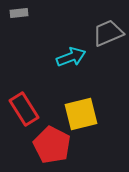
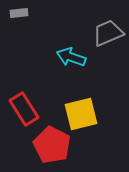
cyan arrow: rotated 140 degrees counterclockwise
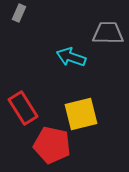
gray rectangle: rotated 60 degrees counterclockwise
gray trapezoid: rotated 24 degrees clockwise
red rectangle: moved 1 px left, 1 px up
red pentagon: rotated 15 degrees counterclockwise
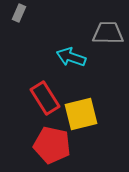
red rectangle: moved 22 px right, 10 px up
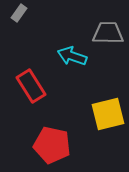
gray rectangle: rotated 12 degrees clockwise
cyan arrow: moved 1 px right, 1 px up
red rectangle: moved 14 px left, 12 px up
yellow square: moved 27 px right
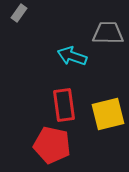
red rectangle: moved 33 px right, 19 px down; rotated 24 degrees clockwise
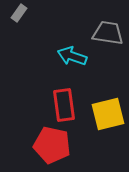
gray trapezoid: rotated 8 degrees clockwise
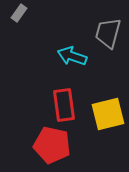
gray trapezoid: rotated 84 degrees counterclockwise
